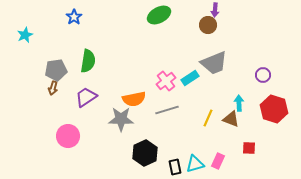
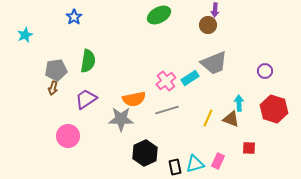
purple circle: moved 2 px right, 4 px up
purple trapezoid: moved 2 px down
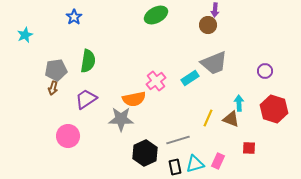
green ellipse: moved 3 px left
pink cross: moved 10 px left
gray line: moved 11 px right, 30 px down
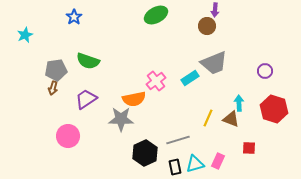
brown circle: moved 1 px left, 1 px down
green semicircle: rotated 100 degrees clockwise
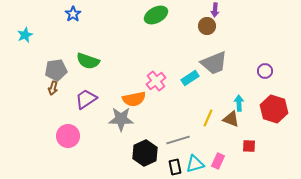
blue star: moved 1 px left, 3 px up
red square: moved 2 px up
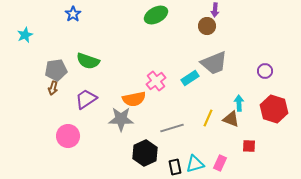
gray line: moved 6 px left, 12 px up
pink rectangle: moved 2 px right, 2 px down
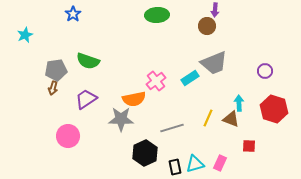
green ellipse: moved 1 px right; rotated 25 degrees clockwise
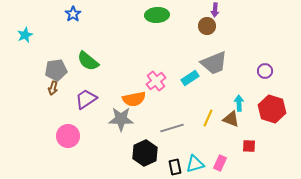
green semicircle: rotated 20 degrees clockwise
red hexagon: moved 2 px left
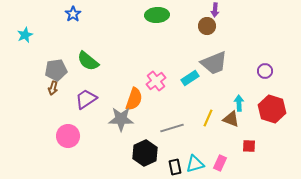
orange semicircle: rotated 60 degrees counterclockwise
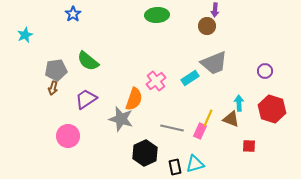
gray star: rotated 15 degrees clockwise
gray line: rotated 30 degrees clockwise
pink rectangle: moved 20 px left, 32 px up
